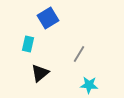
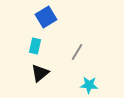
blue square: moved 2 px left, 1 px up
cyan rectangle: moved 7 px right, 2 px down
gray line: moved 2 px left, 2 px up
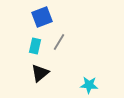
blue square: moved 4 px left; rotated 10 degrees clockwise
gray line: moved 18 px left, 10 px up
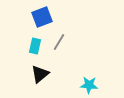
black triangle: moved 1 px down
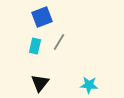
black triangle: moved 9 px down; rotated 12 degrees counterclockwise
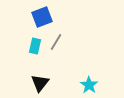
gray line: moved 3 px left
cyan star: rotated 30 degrees clockwise
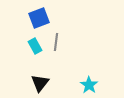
blue square: moved 3 px left, 1 px down
gray line: rotated 24 degrees counterclockwise
cyan rectangle: rotated 42 degrees counterclockwise
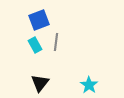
blue square: moved 2 px down
cyan rectangle: moved 1 px up
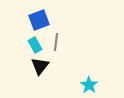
black triangle: moved 17 px up
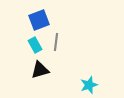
black triangle: moved 4 px down; rotated 36 degrees clockwise
cyan star: rotated 18 degrees clockwise
